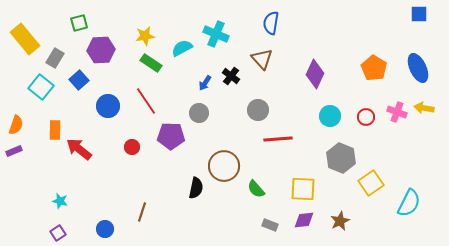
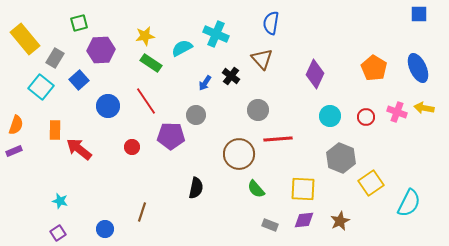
gray circle at (199, 113): moved 3 px left, 2 px down
brown circle at (224, 166): moved 15 px right, 12 px up
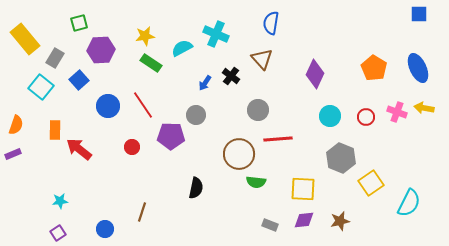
red line at (146, 101): moved 3 px left, 4 px down
purple rectangle at (14, 151): moved 1 px left, 3 px down
green semicircle at (256, 189): moved 7 px up; rotated 42 degrees counterclockwise
cyan star at (60, 201): rotated 21 degrees counterclockwise
brown star at (340, 221): rotated 12 degrees clockwise
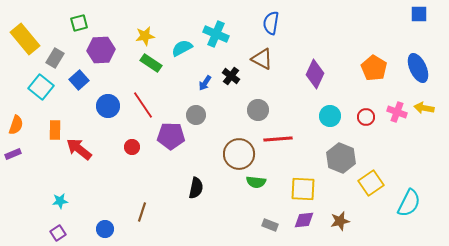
brown triangle at (262, 59): rotated 20 degrees counterclockwise
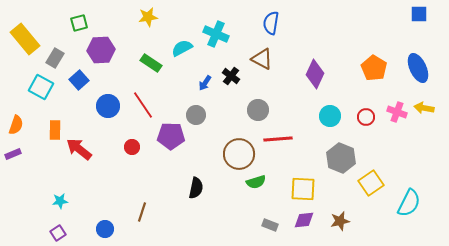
yellow star at (145, 36): moved 3 px right, 19 px up
cyan square at (41, 87): rotated 10 degrees counterclockwise
green semicircle at (256, 182): rotated 24 degrees counterclockwise
